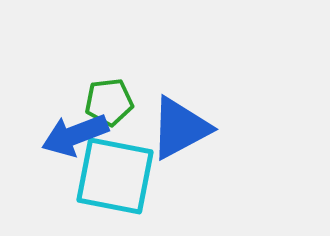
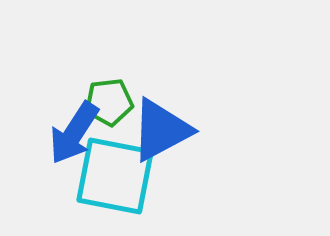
blue triangle: moved 19 px left, 2 px down
blue arrow: moved 1 px left, 2 px up; rotated 36 degrees counterclockwise
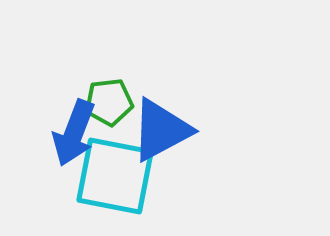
blue arrow: rotated 12 degrees counterclockwise
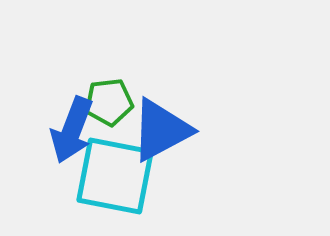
blue arrow: moved 2 px left, 3 px up
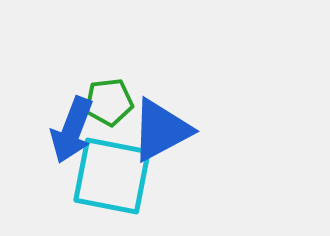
cyan square: moved 3 px left
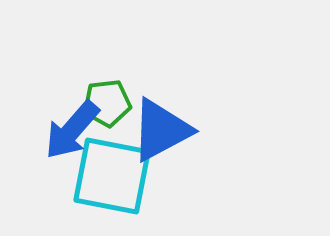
green pentagon: moved 2 px left, 1 px down
blue arrow: rotated 20 degrees clockwise
